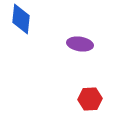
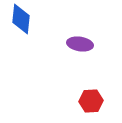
red hexagon: moved 1 px right, 2 px down
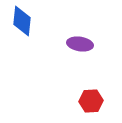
blue diamond: moved 1 px right, 2 px down
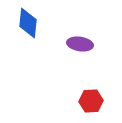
blue diamond: moved 6 px right, 2 px down
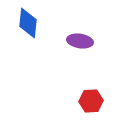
purple ellipse: moved 3 px up
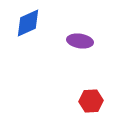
blue diamond: rotated 60 degrees clockwise
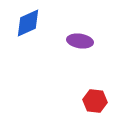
red hexagon: moved 4 px right; rotated 10 degrees clockwise
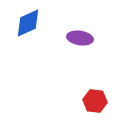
purple ellipse: moved 3 px up
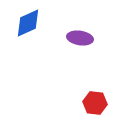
red hexagon: moved 2 px down
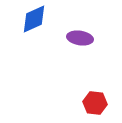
blue diamond: moved 6 px right, 4 px up
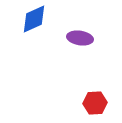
red hexagon: rotated 10 degrees counterclockwise
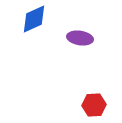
red hexagon: moved 1 px left, 2 px down
